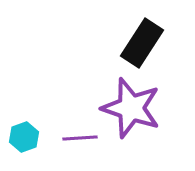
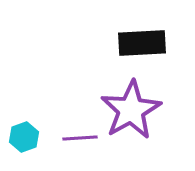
black rectangle: rotated 54 degrees clockwise
purple star: moved 2 px down; rotated 24 degrees clockwise
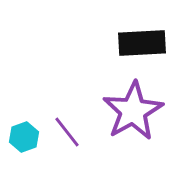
purple star: moved 2 px right, 1 px down
purple line: moved 13 px left, 6 px up; rotated 56 degrees clockwise
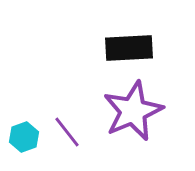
black rectangle: moved 13 px left, 5 px down
purple star: rotated 6 degrees clockwise
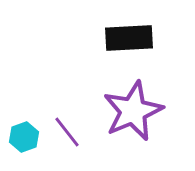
black rectangle: moved 10 px up
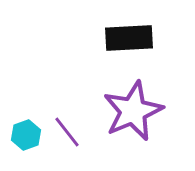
cyan hexagon: moved 2 px right, 2 px up
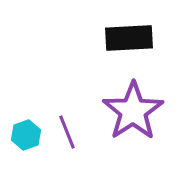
purple star: rotated 10 degrees counterclockwise
purple line: rotated 16 degrees clockwise
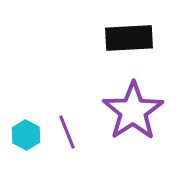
cyan hexagon: rotated 12 degrees counterclockwise
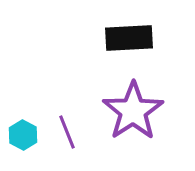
cyan hexagon: moved 3 px left
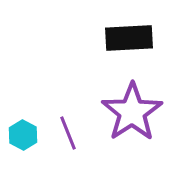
purple star: moved 1 px left, 1 px down
purple line: moved 1 px right, 1 px down
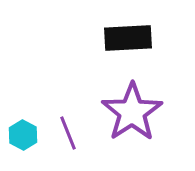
black rectangle: moved 1 px left
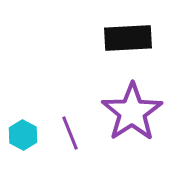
purple line: moved 2 px right
